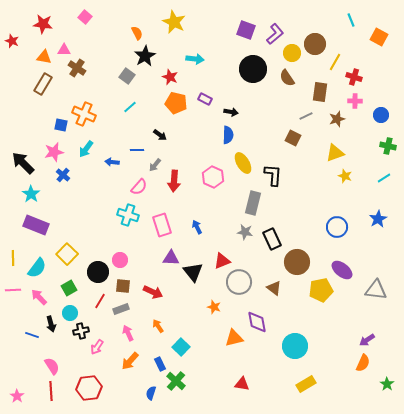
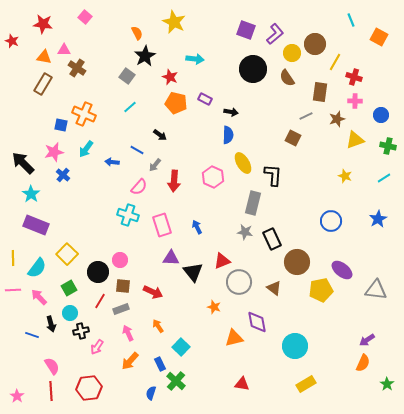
blue line at (137, 150): rotated 32 degrees clockwise
yellow triangle at (335, 153): moved 20 px right, 13 px up
blue circle at (337, 227): moved 6 px left, 6 px up
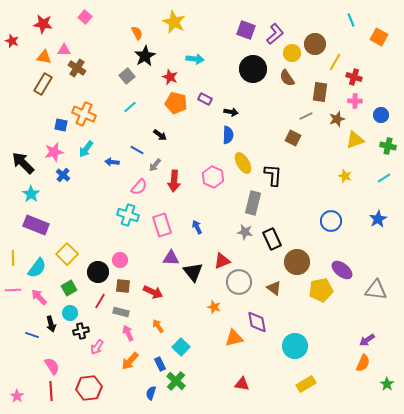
gray square at (127, 76): rotated 14 degrees clockwise
gray rectangle at (121, 309): moved 3 px down; rotated 35 degrees clockwise
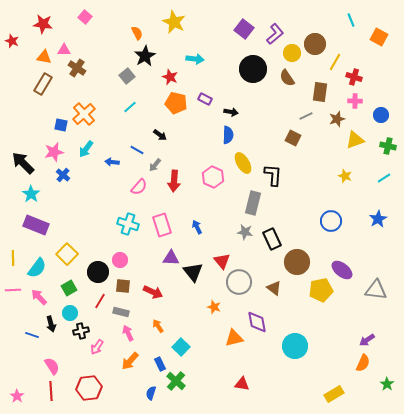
purple square at (246, 30): moved 2 px left, 1 px up; rotated 18 degrees clockwise
orange cross at (84, 114): rotated 25 degrees clockwise
cyan cross at (128, 215): moved 9 px down
red triangle at (222, 261): rotated 48 degrees counterclockwise
yellow rectangle at (306, 384): moved 28 px right, 10 px down
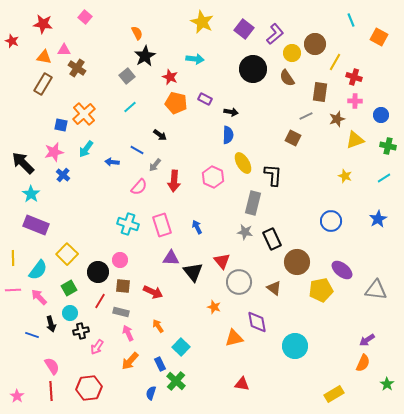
yellow star at (174, 22): moved 28 px right
cyan semicircle at (37, 268): moved 1 px right, 2 px down
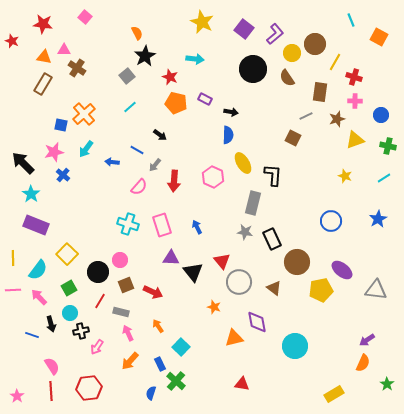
brown square at (123, 286): moved 3 px right, 1 px up; rotated 28 degrees counterclockwise
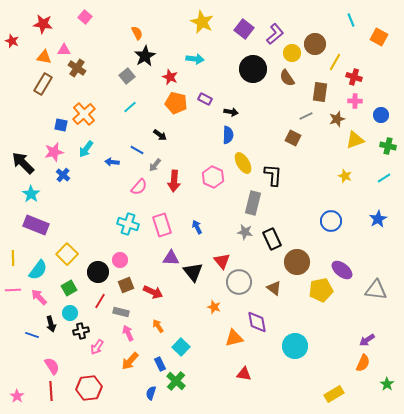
red triangle at (242, 384): moved 2 px right, 10 px up
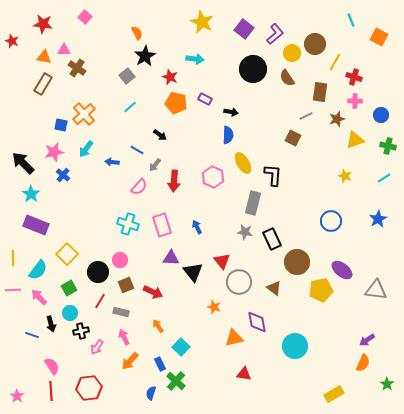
pink arrow at (128, 333): moved 4 px left, 4 px down
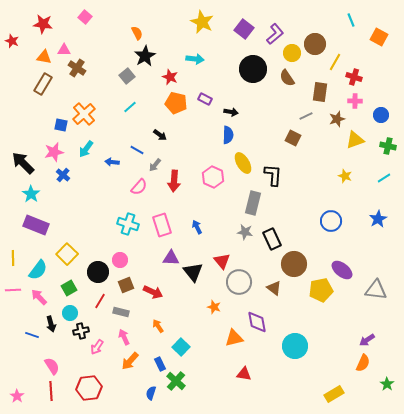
brown circle at (297, 262): moved 3 px left, 2 px down
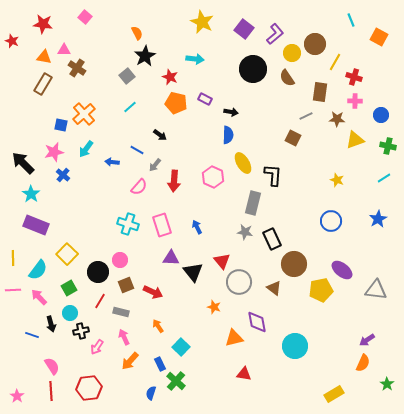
brown star at (337, 119): rotated 21 degrees clockwise
yellow star at (345, 176): moved 8 px left, 4 px down
